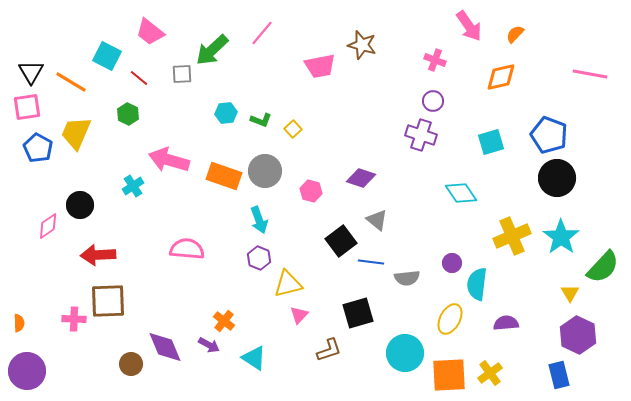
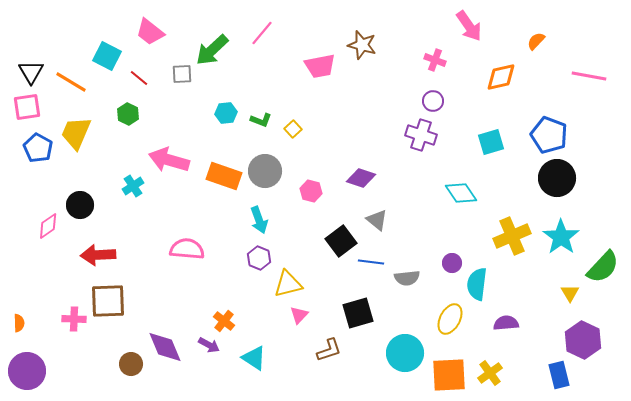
orange semicircle at (515, 34): moved 21 px right, 7 px down
pink line at (590, 74): moved 1 px left, 2 px down
purple hexagon at (578, 335): moved 5 px right, 5 px down
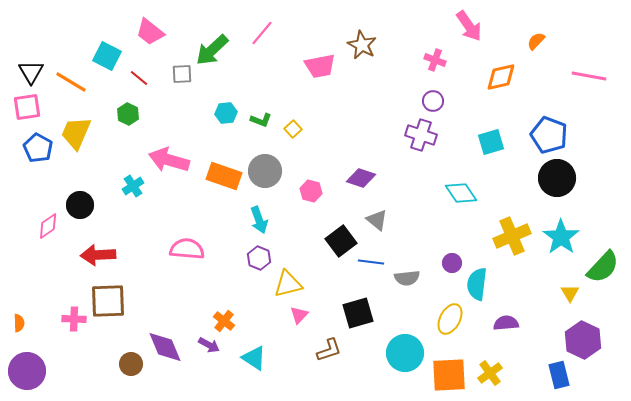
brown star at (362, 45): rotated 12 degrees clockwise
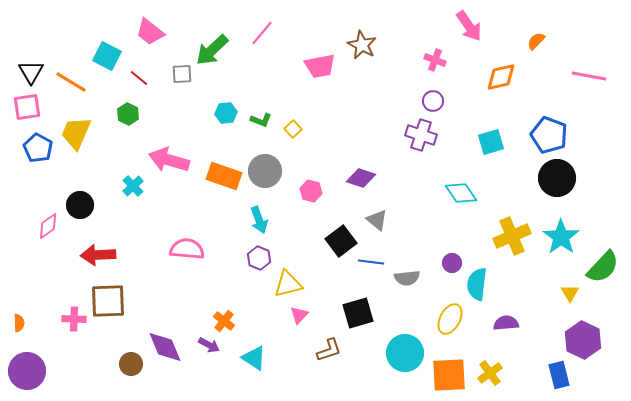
cyan cross at (133, 186): rotated 10 degrees counterclockwise
